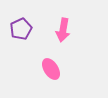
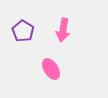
purple pentagon: moved 2 px right, 2 px down; rotated 15 degrees counterclockwise
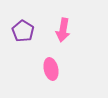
pink ellipse: rotated 20 degrees clockwise
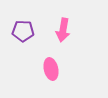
purple pentagon: rotated 30 degrees counterclockwise
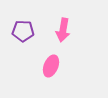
pink ellipse: moved 3 px up; rotated 35 degrees clockwise
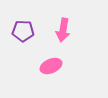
pink ellipse: rotated 45 degrees clockwise
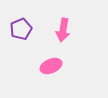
purple pentagon: moved 2 px left, 2 px up; rotated 25 degrees counterclockwise
